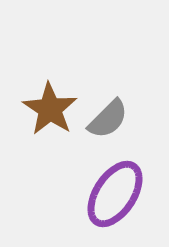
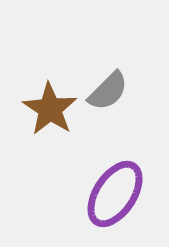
gray semicircle: moved 28 px up
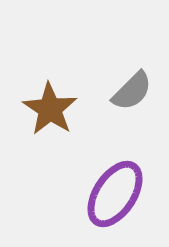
gray semicircle: moved 24 px right
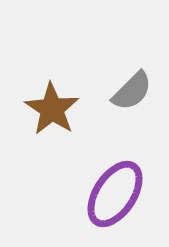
brown star: moved 2 px right
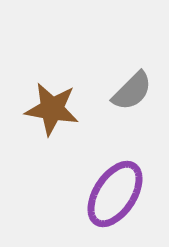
brown star: rotated 24 degrees counterclockwise
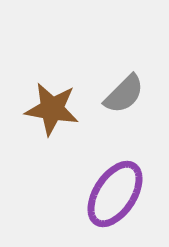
gray semicircle: moved 8 px left, 3 px down
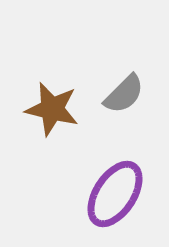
brown star: rotated 4 degrees clockwise
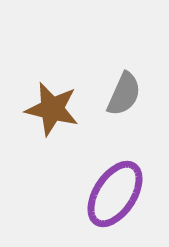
gray semicircle: rotated 21 degrees counterclockwise
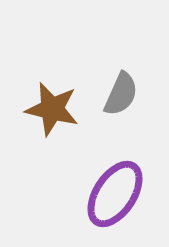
gray semicircle: moved 3 px left
